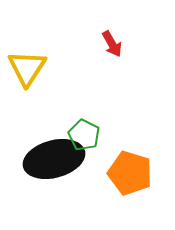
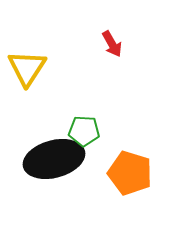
green pentagon: moved 4 px up; rotated 24 degrees counterclockwise
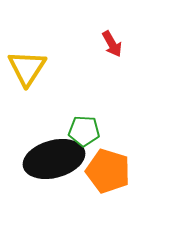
orange pentagon: moved 22 px left, 2 px up
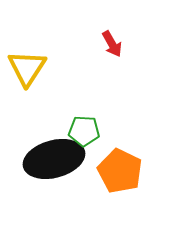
orange pentagon: moved 12 px right; rotated 9 degrees clockwise
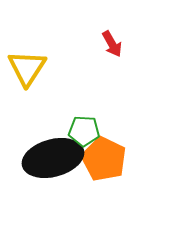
black ellipse: moved 1 px left, 1 px up
orange pentagon: moved 16 px left, 12 px up
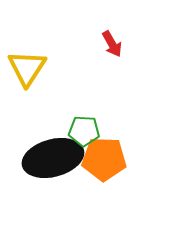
orange pentagon: rotated 24 degrees counterclockwise
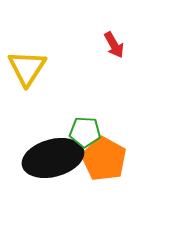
red arrow: moved 2 px right, 1 px down
green pentagon: moved 1 px right, 1 px down
orange pentagon: rotated 27 degrees clockwise
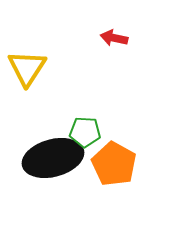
red arrow: moved 7 px up; rotated 132 degrees clockwise
orange pentagon: moved 10 px right, 5 px down
